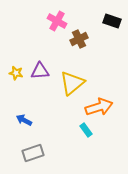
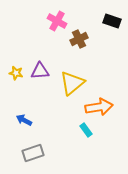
orange arrow: rotated 8 degrees clockwise
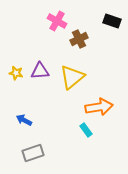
yellow triangle: moved 6 px up
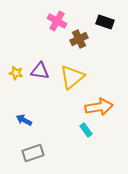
black rectangle: moved 7 px left, 1 px down
purple triangle: rotated 12 degrees clockwise
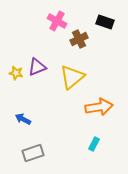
purple triangle: moved 3 px left, 4 px up; rotated 30 degrees counterclockwise
blue arrow: moved 1 px left, 1 px up
cyan rectangle: moved 8 px right, 14 px down; rotated 64 degrees clockwise
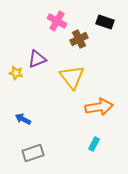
purple triangle: moved 8 px up
yellow triangle: rotated 28 degrees counterclockwise
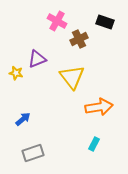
blue arrow: rotated 112 degrees clockwise
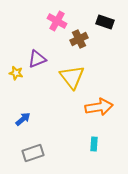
cyan rectangle: rotated 24 degrees counterclockwise
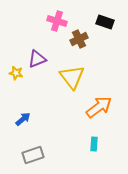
pink cross: rotated 12 degrees counterclockwise
orange arrow: rotated 28 degrees counterclockwise
gray rectangle: moved 2 px down
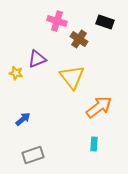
brown cross: rotated 30 degrees counterclockwise
